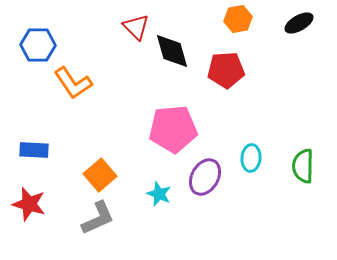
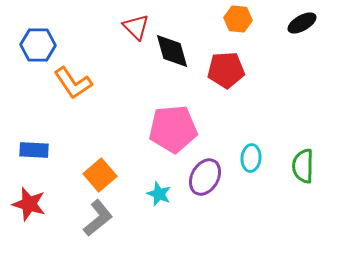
orange hexagon: rotated 16 degrees clockwise
black ellipse: moved 3 px right
gray L-shape: rotated 15 degrees counterclockwise
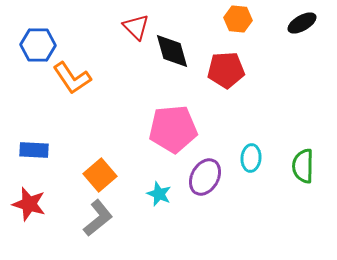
orange L-shape: moved 1 px left, 5 px up
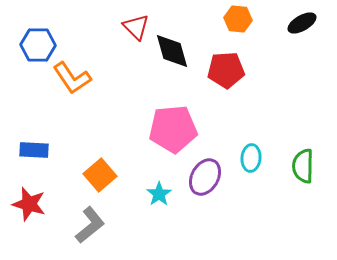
cyan star: rotated 15 degrees clockwise
gray L-shape: moved 8 px left, 7 px down
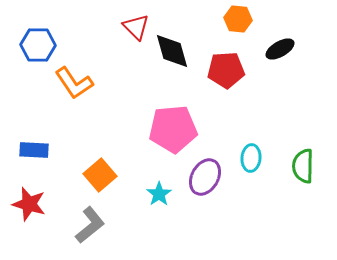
black ellipse: moved 22 px left, 26 px down
orange L-shape: moved 2 px right, 5 px down
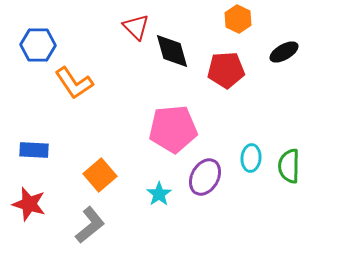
orange hexagon: rotated 20 degrees clockwise
black ellipse: moved 4 px right, 3 px down
green semicircle: moved 14 px left
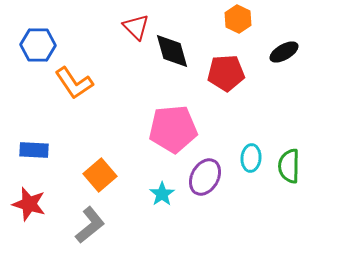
red pentagon: moved 3 px down
cyan star: moved 3 px right
